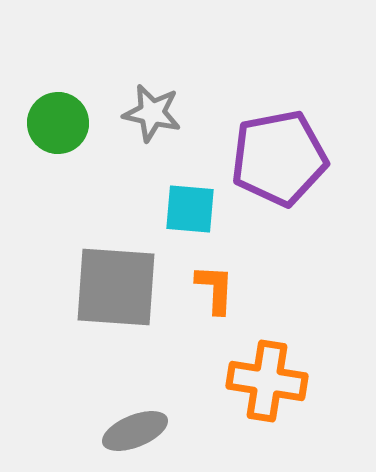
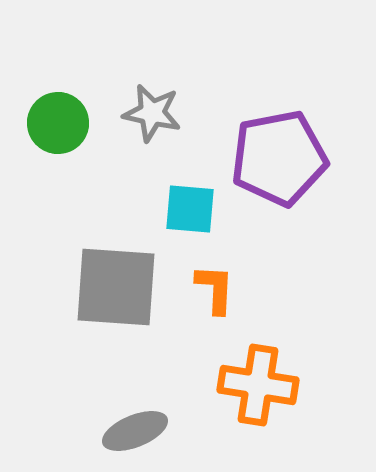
orange cross: moved 9 px left, 4 px down
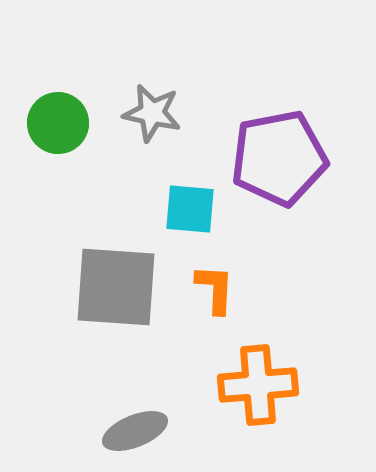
orange cross: rotated 14 degrees counterclockwise
